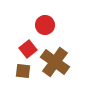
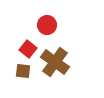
red circle: moved 2 px right
red square: rotated 12 degrees counterclockwise
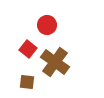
brown square: moved 4 px right, 11 px down
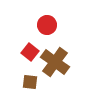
red square: moved 2 px right, 3 px down
brown square: moved 3 px right
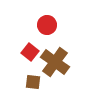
brown square: moved 3 px right
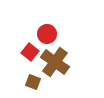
red circle: moved 9 px down
brown square: rotated 14 degrees clockwise
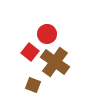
brown square: moved 3 px down
